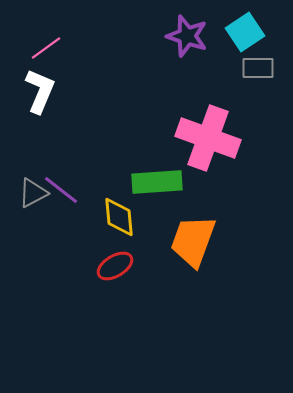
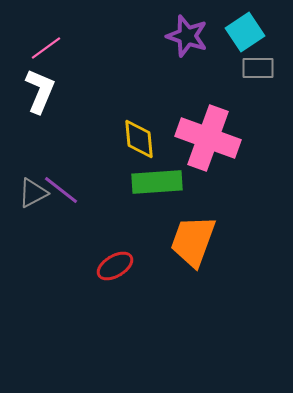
yellow diamond: moved 20 px right, 78 px up
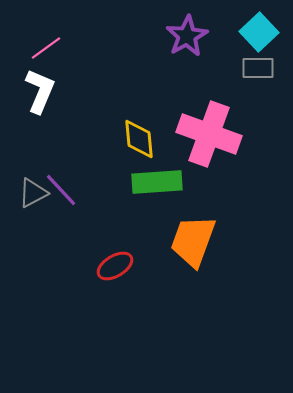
cyan square: moved 14 px right; rotated 9 degrees counterclockwise
purple star: rotated 24 degrees clockwise
pink cross: moved 1 px right, 4 px up
purple line: rotated 9 degrees clockwise
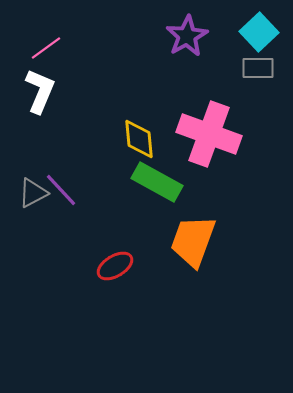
green rectangle: rotated 33 degrees clockwise
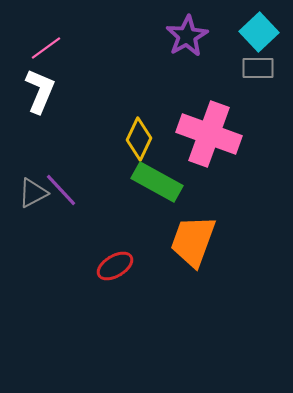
yellow diamond: rotated 30 degrees clockwise
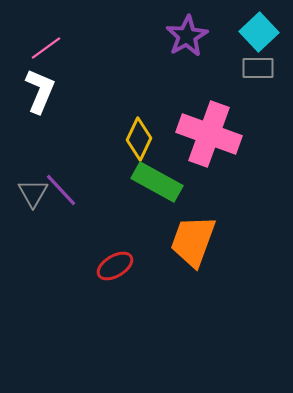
gray triangle: rotated 32 degrees counterclockwise
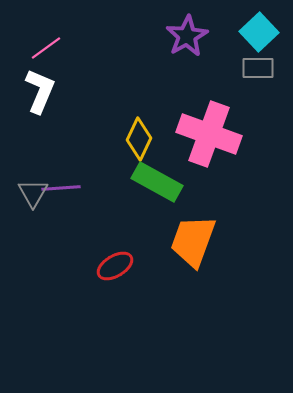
purple line: moved 2 px up; rotated 51 degrees counterclockwise
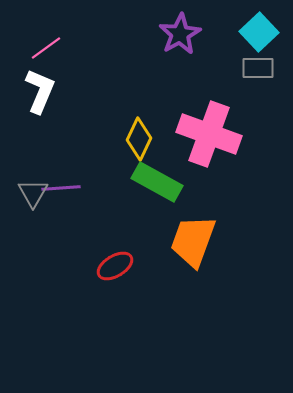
purple star: moved 7 px left, 2 px up
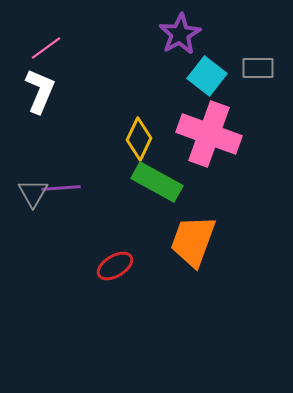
cyan square: moved 52 px left, 44 px down; rotated 9 degrees counterclockwise
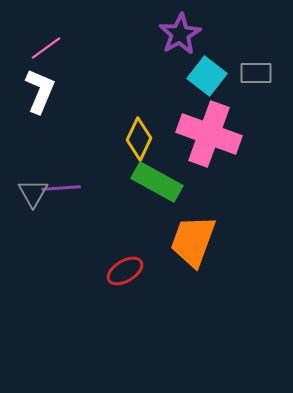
gray rectangle: moved 2 px left, 5 px down
red ellipse: moved 10 px right, 5 px down
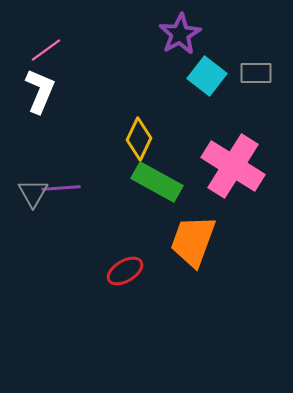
pink line: moved 2 px down
pink cross: moved 24 px right, 32 px down; rotated 12 degrees clockwise
